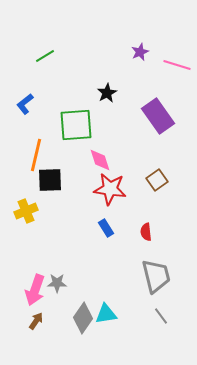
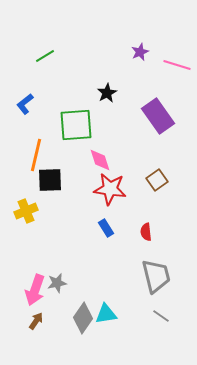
gray star: rotated 12 degrees counterclockwise
gray line: rotated 18 degrees counterclockwise
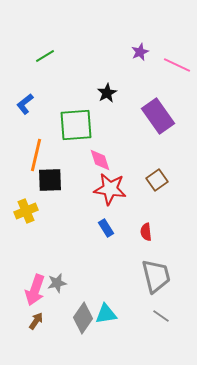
pink line: rotated 8 degrees clockwise
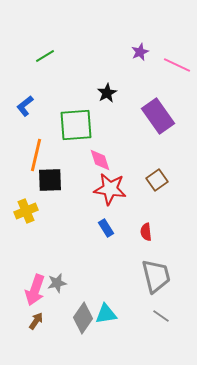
blue L-shape: moved 2 px down
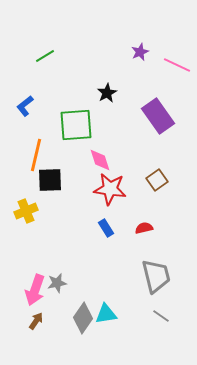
red semicircle: moved 2 px left, 4 px up; rotated 84 degrees clockwise
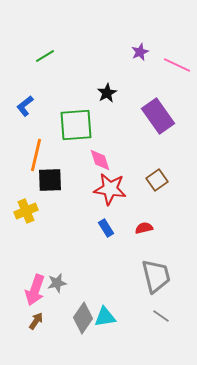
cyan triangle: moved 1 px left, 3 px down
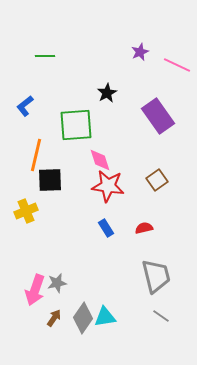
green line: rotated 30 degrees clockwise
red star: moved 2 px left, 3 px up
brown arrow: moved 18 px right, 3 px up
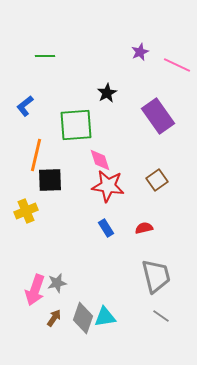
gray diamond: rotated 16 degrees counterclockwise
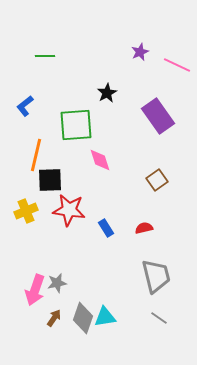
red star: moved 39 px left, 24 px down
gray line: moved 2 px left, 2 px down
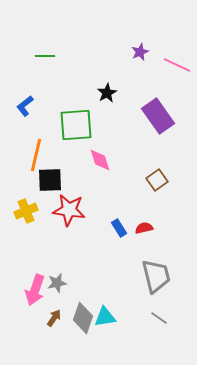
blue rectangle: moved 13 px right
